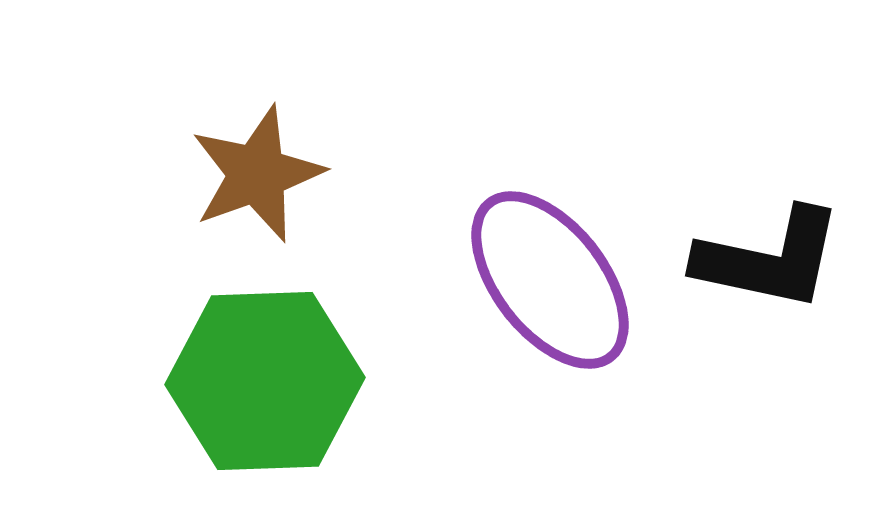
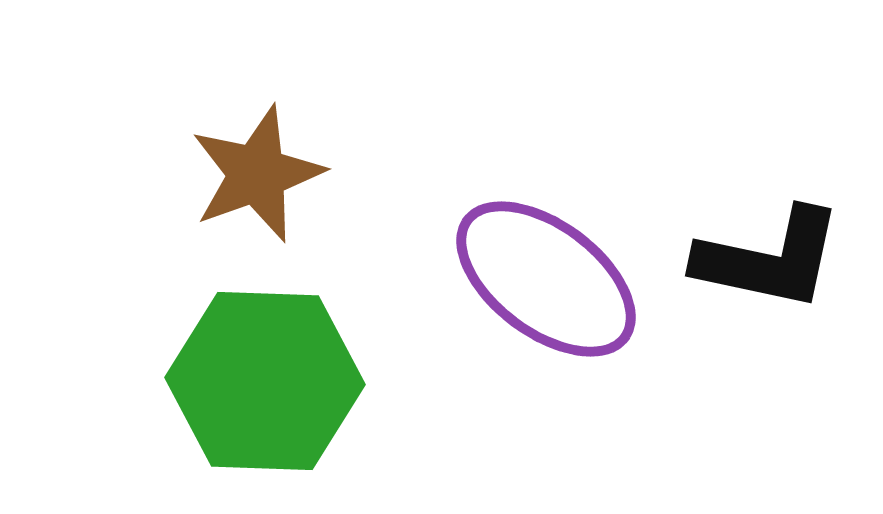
purple ellipse: moved 4 px left, 1 px up; rotated 15 degrees counterclockwise
green hexagon: rotated 4 degrees clockwise
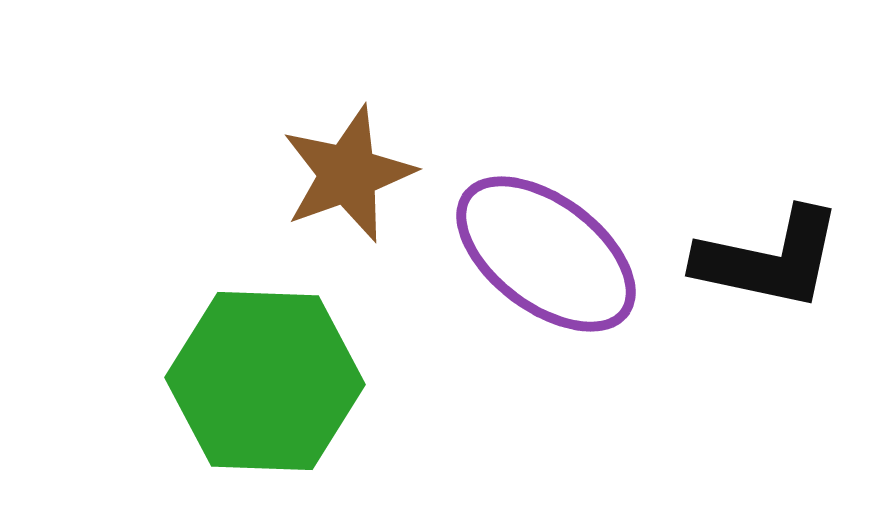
brown star: moved 91 px right
purple ellipse: moved 25 px up
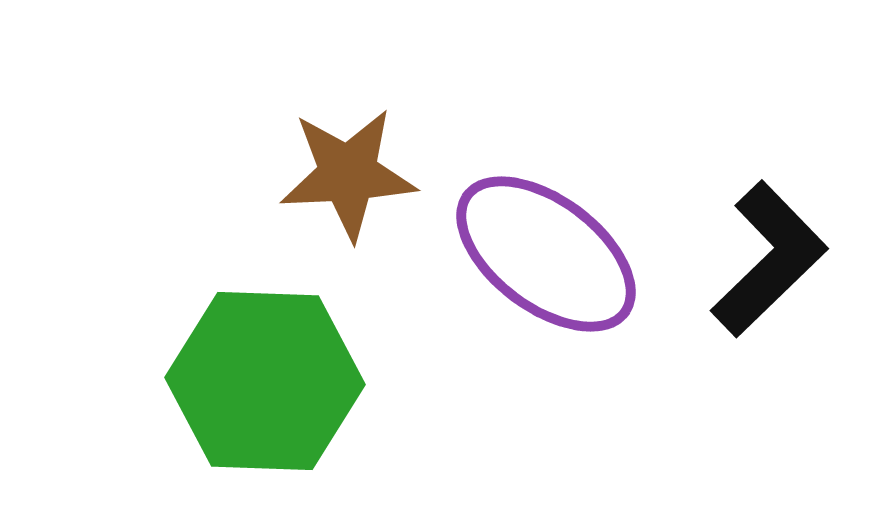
brown star: rotated 17 degrees clockwise
black L-shape: rotated 56 degrees counterclockwise
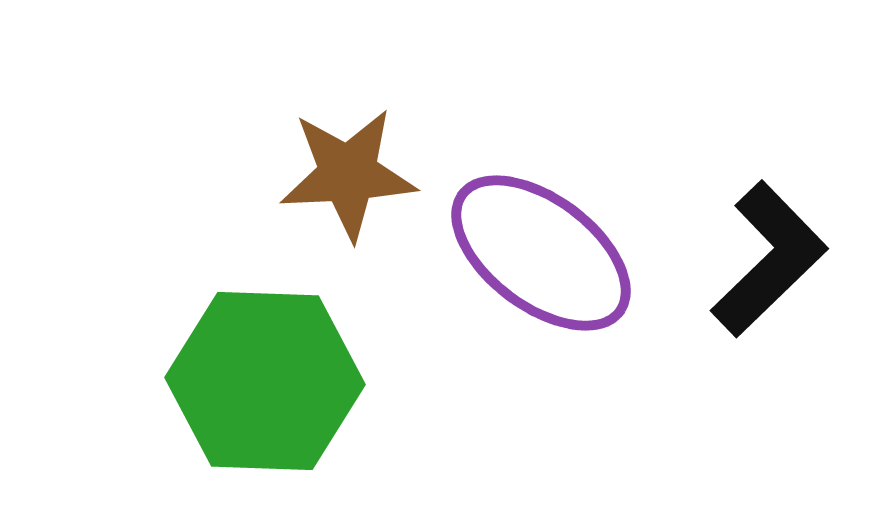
purple ellipse: moved 5 px left, 1 px up
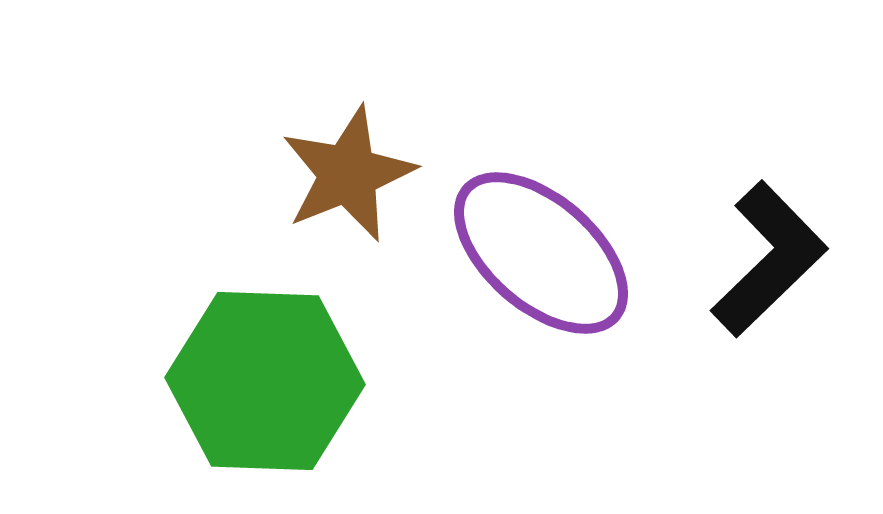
brown star: rotated 19 degrees counterclockwise
purple ellipse: rotated 4 degrees clockwise
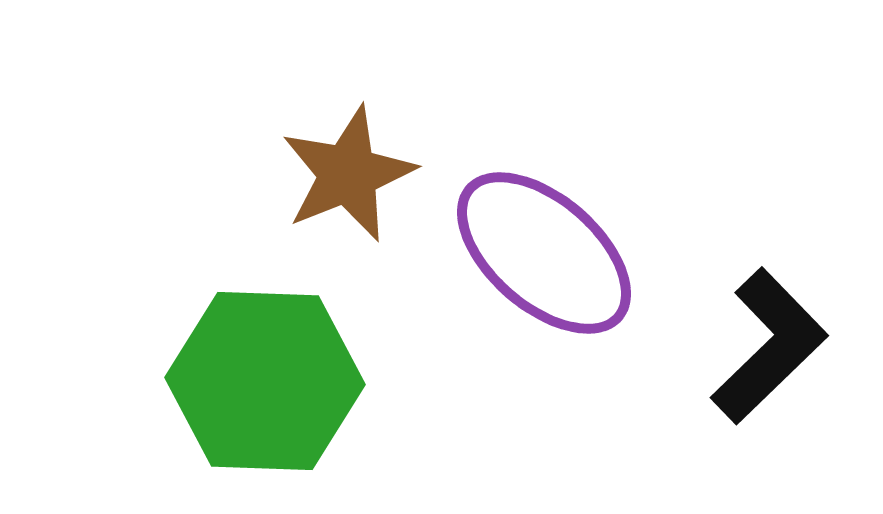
purple ellipse: moved 3 px right
black L-shape: moved 87 px down
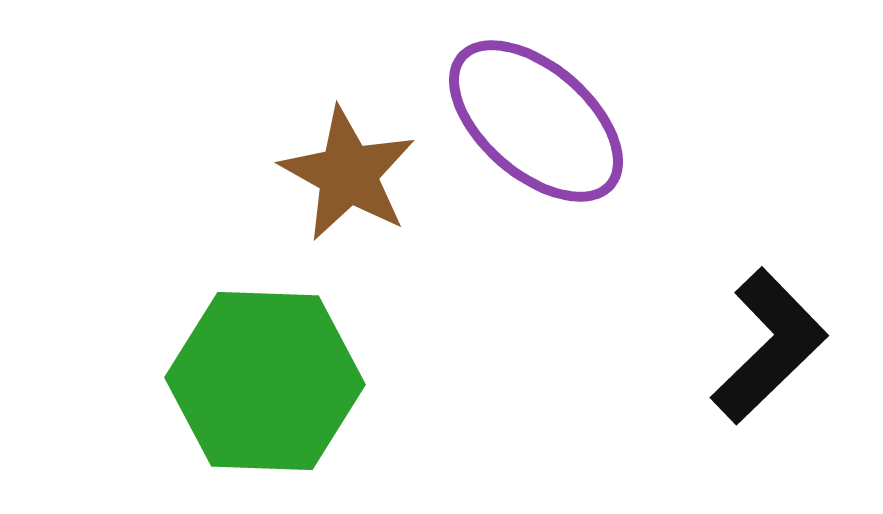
brown star: rotated 21 degrees counterclockwise
purple ellipse: moved 8 px left, 132 px up
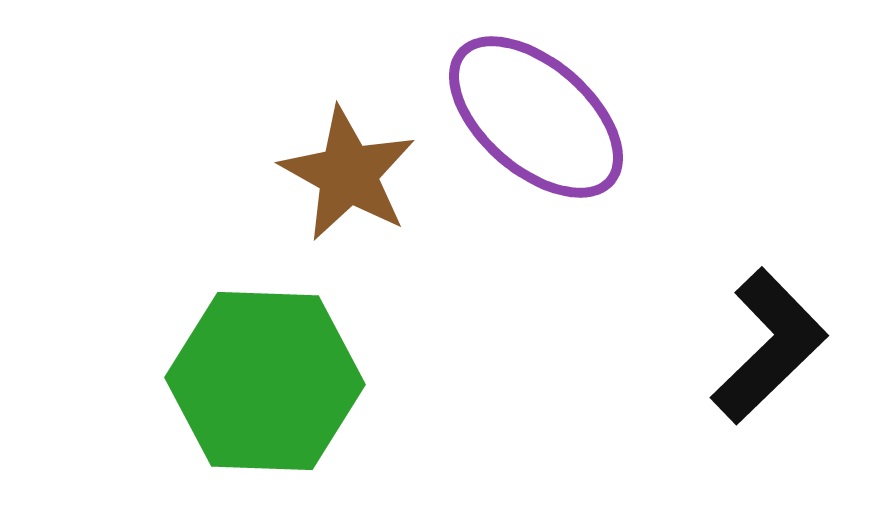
purple ellipse: moved 4 px up
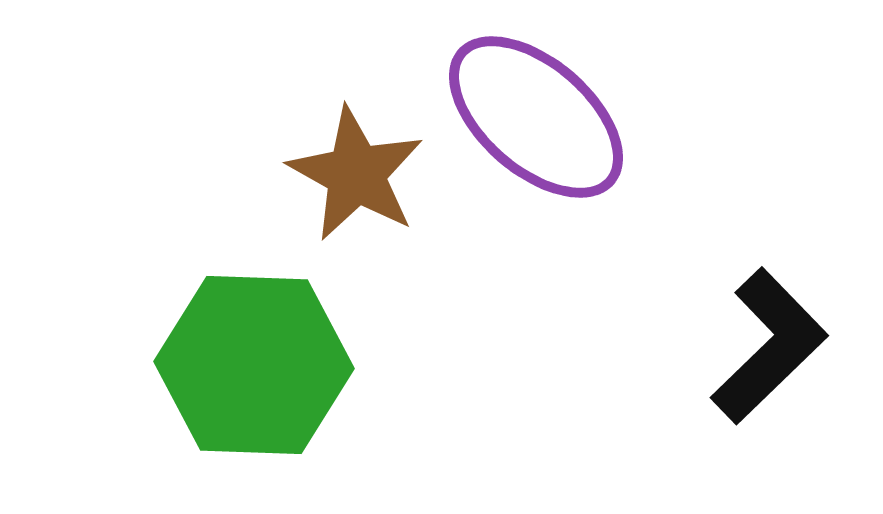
brown star: moved 8 px right
green hexagon: moved 11 px left, 16 px up
